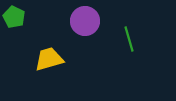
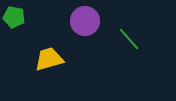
green pentagon: rotated 15 degrees counterclockwise
green line: rotated 25 degrees counterclockwise
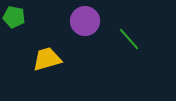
yellow trapezoid: moved 2 px left
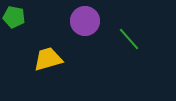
yellow trapezoid: moved 1 px right
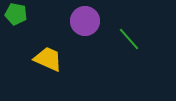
green pentagon: moved 2 px right, 3 px up
yellow trapezoid: rotated 40 degrees clockwise
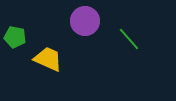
green pentagon: moved 1 px left, 23 px down
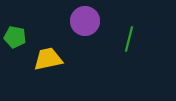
green line: rotated 55 degrees clockwise
yellow trapezoid: rotated 36 degrees counterclockwise
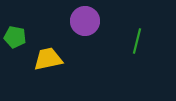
green line: moved 8 px right, 2 px down
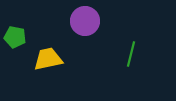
green line: moved 6 px left, 13 px down
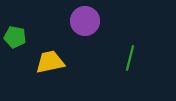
green line: moved 1 px left, 4 px down
yellow trapezoid: moved 2 px right, 3 px down
